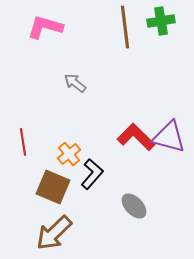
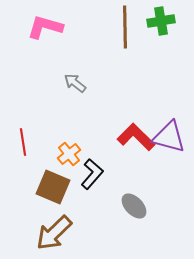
brown line: rotated 6 degrees clockwise
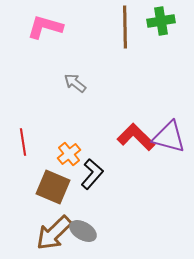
gray ellipse: moved 51 px left, 25 px down; rotated 16 degrees counterclockwise
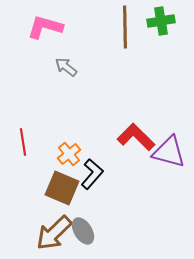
gray arrow: moved 9 px left, 16 px up
purple triangle: moved 15 px down
brown square: moved 9 px right, 1 px down
gray ellipse: rotated 28 degrees clockwise
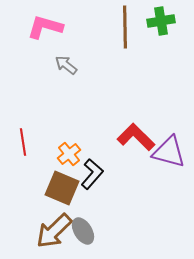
gray arrow: moved 2 px up
brown arrow: moved 2 px up
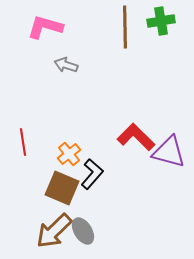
gray arrow: rotated 20 degrees counterclockwise
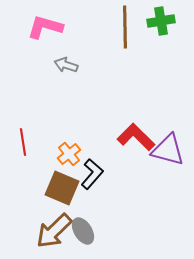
purple triangle: moved 1 px left, 2 px up
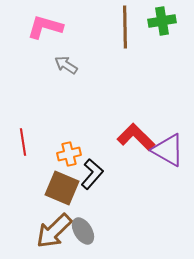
green cross: moved 1 px right
gray arrow: rotated 15 degrees clockwise
purple triangle: rotated 15 degrees clockwise
orange cross: rotated 25 degrees clockwise
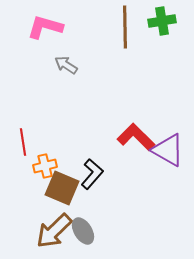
orange cross: moved 24 px left, 12 px down
